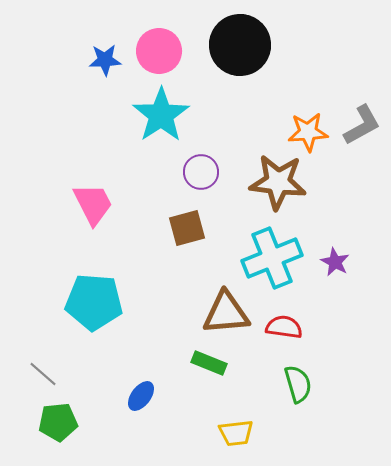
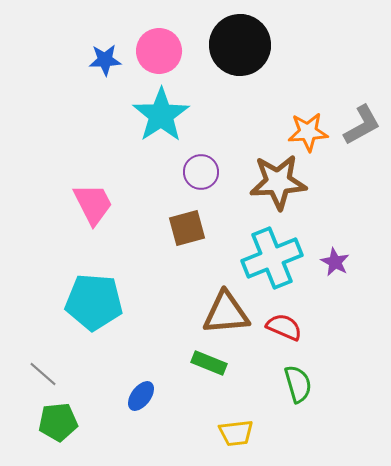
brown star: rotated 10 degrees counterclockwise
red semicircle: rotated 15 degrees clockwise
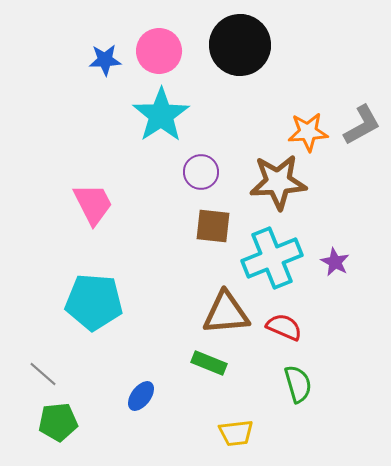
brown square: moved 26 px right, 2 px up; rotated 21 degrees clockwise
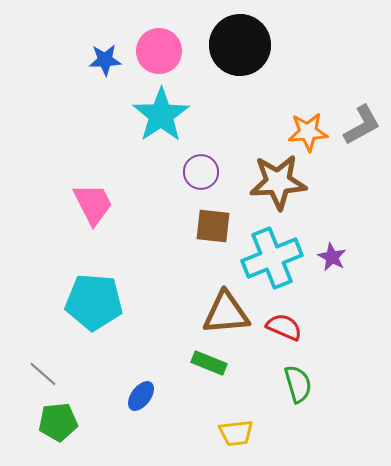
purple star: moved 3 px left, 5 px up
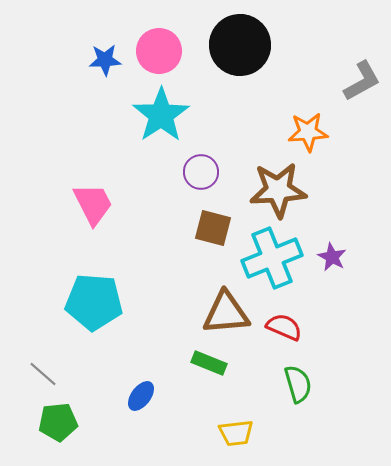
gray L-shape: moved 44 px up
brown star: moved 8 px down
brown square: moved 2 px down; rotated 9 degrees clockwise
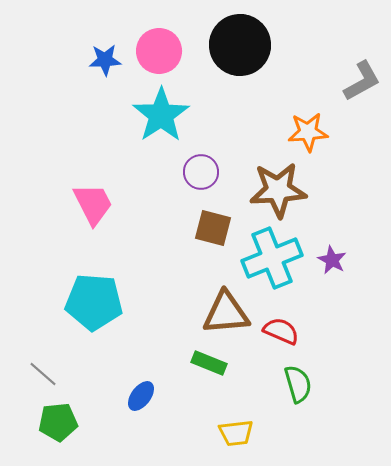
purple star: moved 3 px down
red semicircle: moved 3 px left, 4 px down
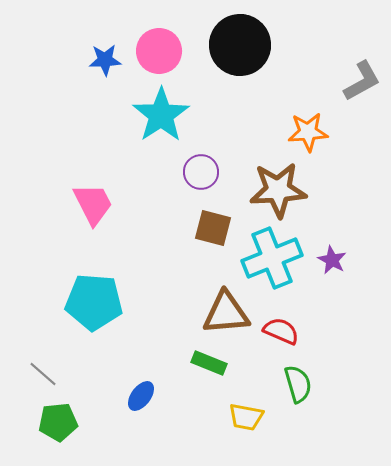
yellow trapezoid: moved 10 px right, 16 px up; rotated 18 degrees clockwise
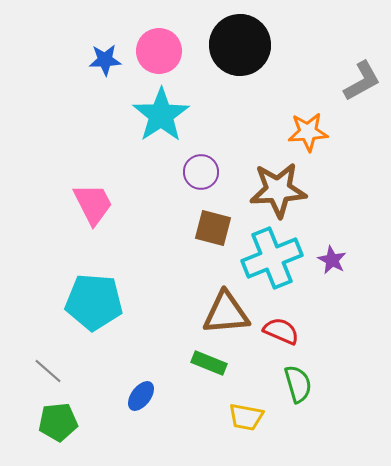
gray line: moved 5 px right, 3 px up
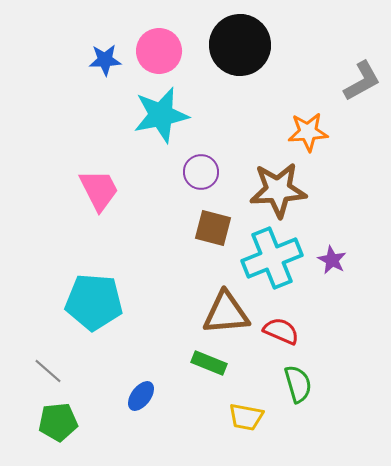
cyan star: rotated 22 degrees clockwise
pink trapezoid: moved 6 px right, 14 px up
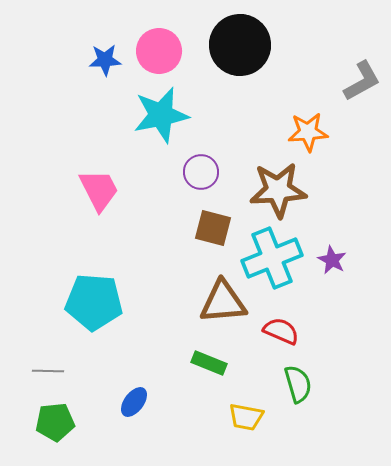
brown triangle: moved 3 px left, 11 px up
gray line: rotated 40 degrees counterclockwise
blue ellipse: moved 7 px left, 6 px down
green pentagon: moved 3 px left
